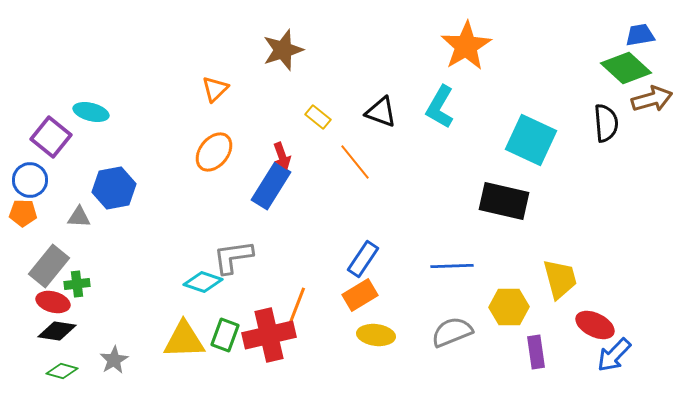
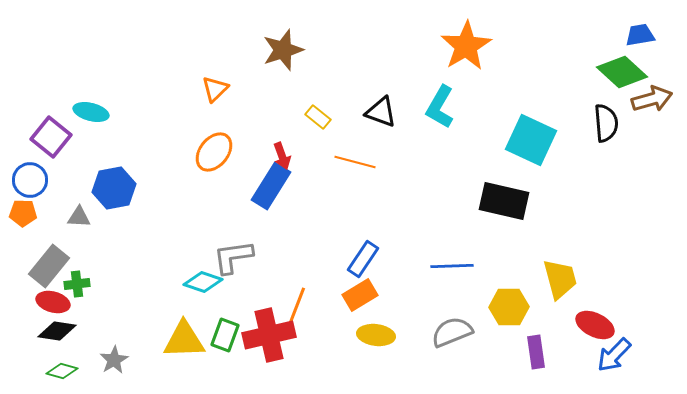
green diamond at (626, 68): moved 4 px left, 4 px down
orange line at (355, 162): rotated 36 degrees counterclockwise
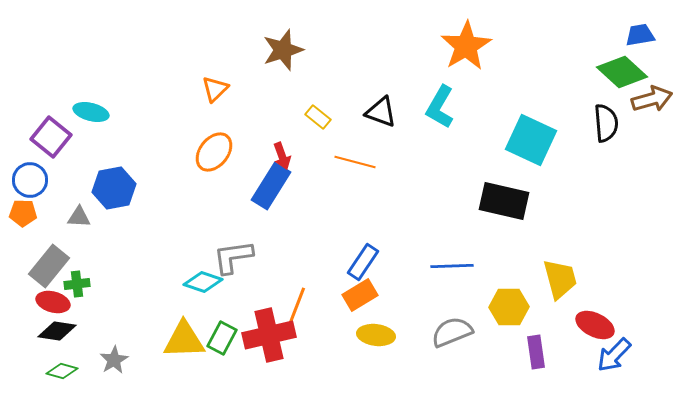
blue rectangle at (363, 259): moved 3 px down
green rectangle at (225, 335): moved 3 px left, 3 px down; rotated 8 degrees clockwise
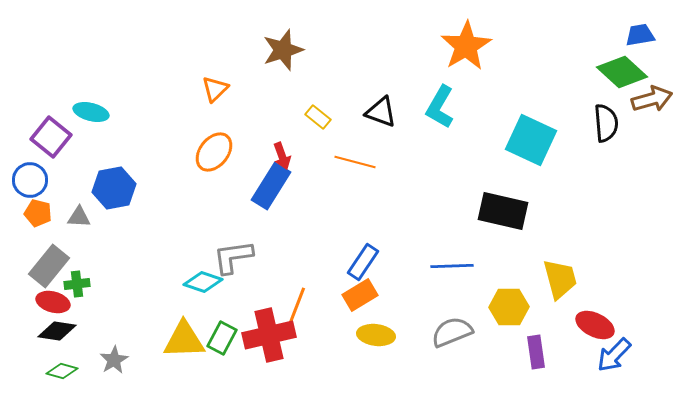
black rectangle at (504, 201): moved 1 px left, 10 px down
orange pentagon at (23, 213): moved 15 px right; rotated 12 degrees clockwise
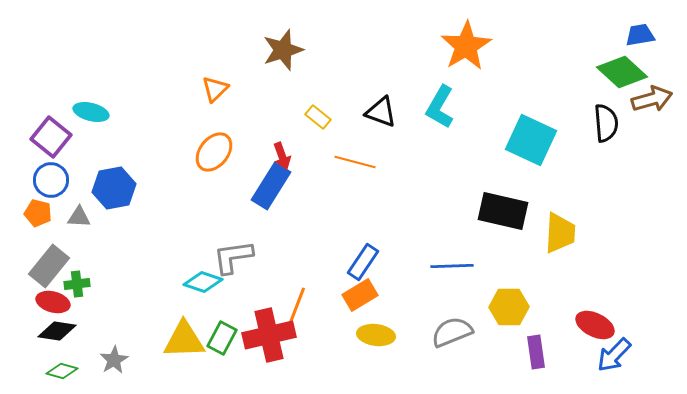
blue circle at (30, 180): moved 21 px right
yellow trapezoid at (560, 279): moved 46 px up; rotated 18 degrees clockwise
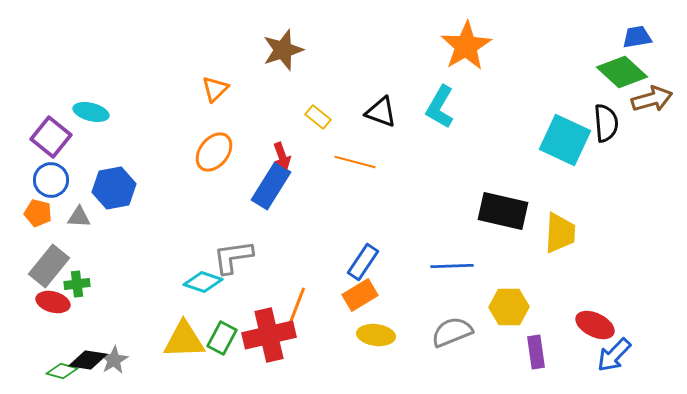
blue trapezoid at (640, 35): moved 3 px left, 2 px down
cyan square at (531, 140): moved 34 px right
black diamond at (57, 331): moved 31 px right, 29 px down
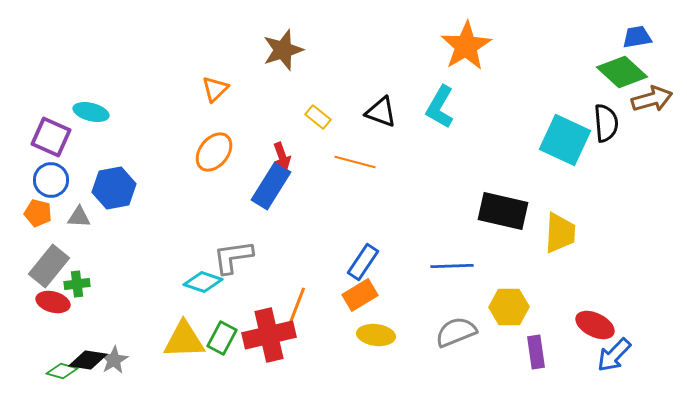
purple square at (51, 137): rotated 15 degrees counterclockwise
gray semicircle at (452, 332): moved 4 px right
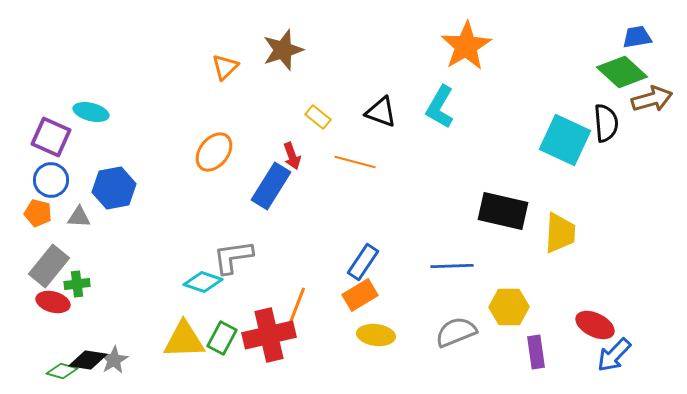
orange triangle at (215, 89): moved 10 px right, 22 px up
red arrow at (282, 156): moved 10 px right
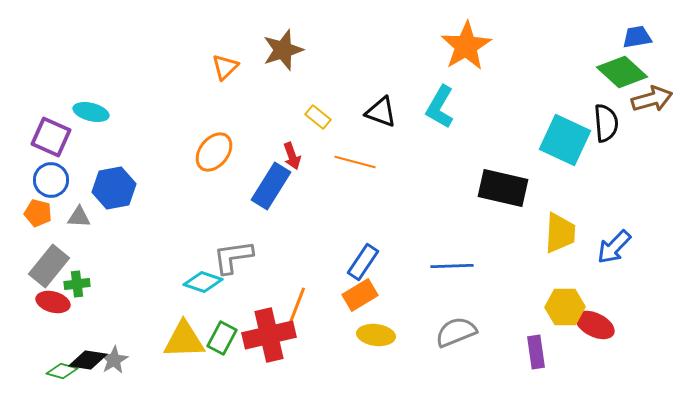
black rectangle at (503, 211): moved 23 px up
yellow hexagon at (509, 307): moved 56 px right
blue arrow at (614, 355): moved 108 px up
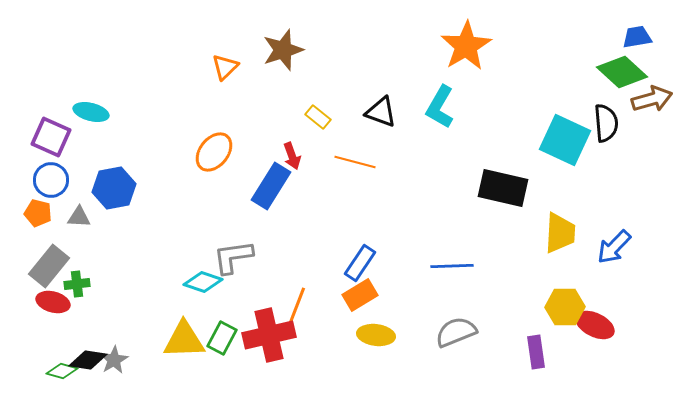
blue rectangle at (363, 262): moved 3 px left, 1 px down
